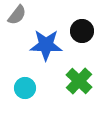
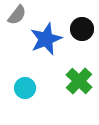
black circle: moved 2 px up
blue star: moved 6 px up; rotated 24 degrees counterclockwise
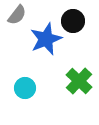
black circle: moved 9 px left, 8 px up
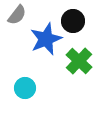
green cross: moved 20 px up
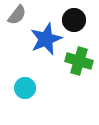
black circle: moved 1 px right, 1 px up
green cross: rotated 28 degrees counterclockwise
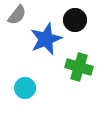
black circle: moved 1 px right
green cross: moved 6 px down
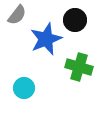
cyan circle: moved 1 px left
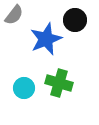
gray semicircle: moved 3 px left
green cross: moved 20 px left, 16 px down
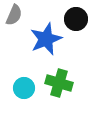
gray semicircle: rotated 15 degrees counterclockwise
black circle: moved 1 px right, 1 px up
